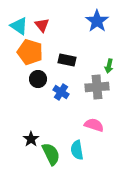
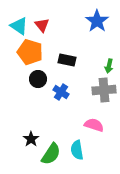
gray cross: moved 7 px right, 3 px down
green semicircle: rotated 60 degrees clockwise
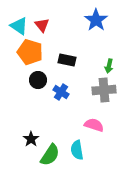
blue star: moved 1 px left, 1 px up
black circle: moved 1 px down
green semicircle: moved 1 px left, 1 px down
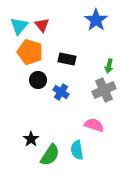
cyan triangle: rotated 36 degrees clockwise
black rectangle: moved 1 px up
gray cross: rotated 20 degrees counterclockwise
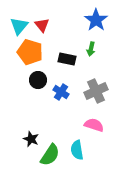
green arrow: moved 18 px left, 17 px up
gray cross: moved 8 px left, 1 px down
black star: rotated 14 degrees counterclockwise
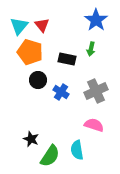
green semicircle: moved 1 px down
